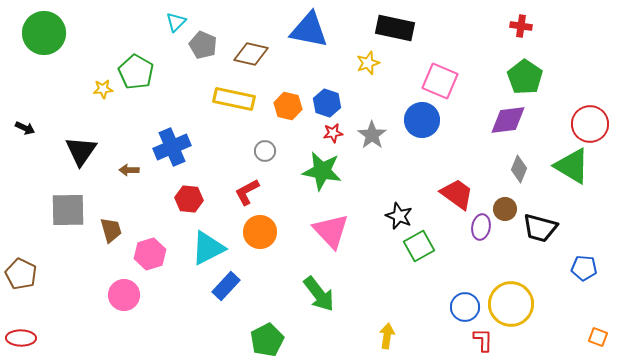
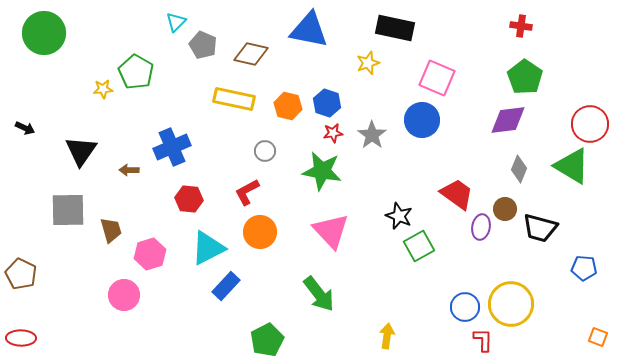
pink square at (440, 81): moved 3 px left, 3 px up
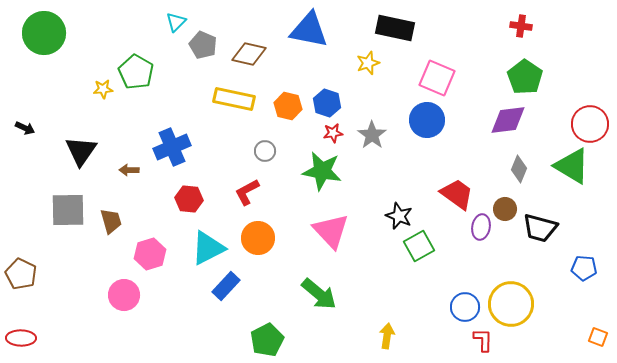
brown diamond at (251, 54): moved 2 px left
blue circle at (422, 120): moved 5 px right
brown trapezoid at (111, 230): moved 9 px up
orange circle at (260, 232): moved 2 px left, 6 px down
green arrow at (319, 294): rotated 12 degrees counterclockwise
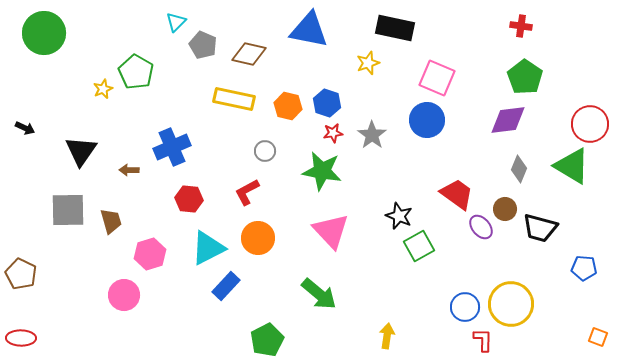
yellow star at (103, 89): rotated 18 degrees counterclockwise
purple ellipse at (481, 227): rotated 50 degrees counterclockwise
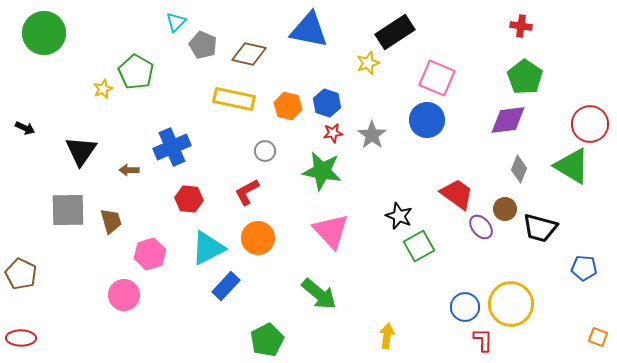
black rectangle at (395, 28): moved 4 px down; rotated 45 degrees counterclockwise
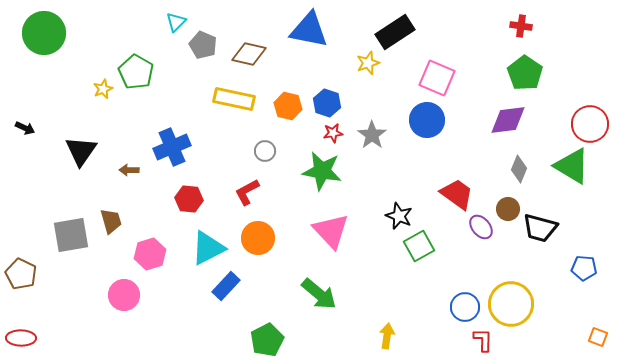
green pentagon at (525, 77): moved 4 px up
brown circle at (505, 209): moved 3 px right
gray square at (68, 210): moved 3 px right, 25 px down; rotated 9 degrees counterclockwise
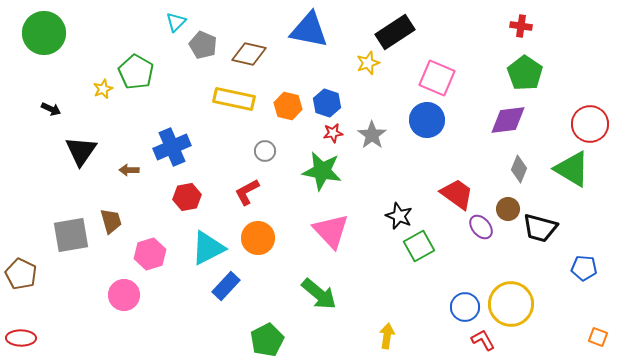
black arrow at (25, 128): moved 26 px right, 19 px up
green triangle at (572, 166): moved 3 px down
red hexagon at (189, 199): moved 2 px left, 2 px up; rotated 16 degrees counterclockwise
red L-shape at (483, 340): rotated 30 degrees counterclockwise
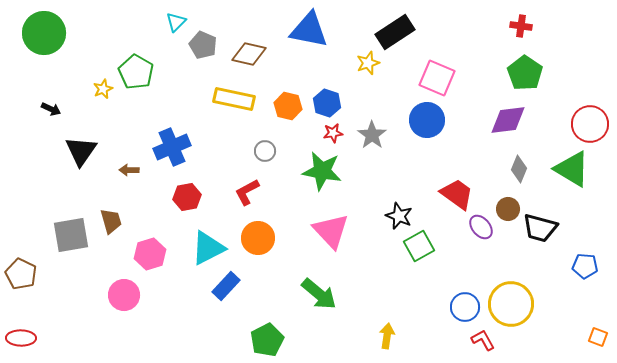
blue pentagon at (584, 268): moved 1 px right, 2 px up
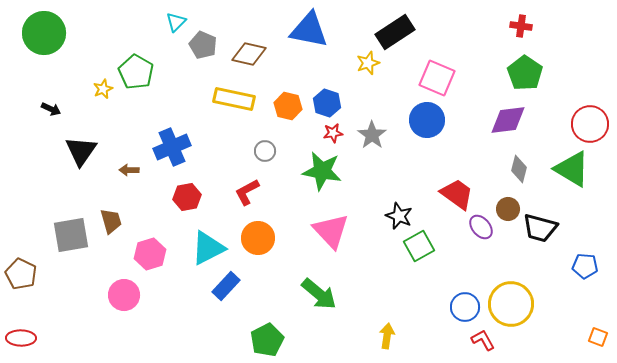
gray diamond at (519, 169): rotated 8 degrees counterclockwise
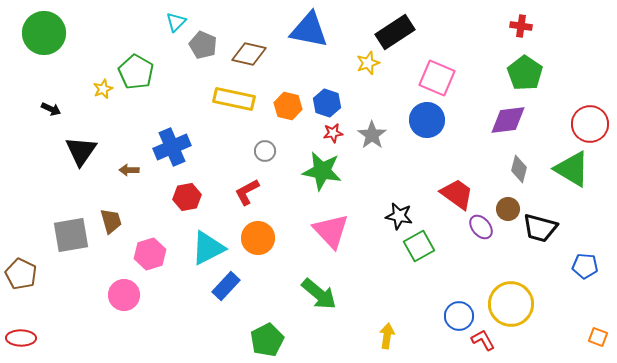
black star at (399, 216): rotated 12 degrees counterclockwise
blue circle at (465, 307): moved 6 px left, 9 px down
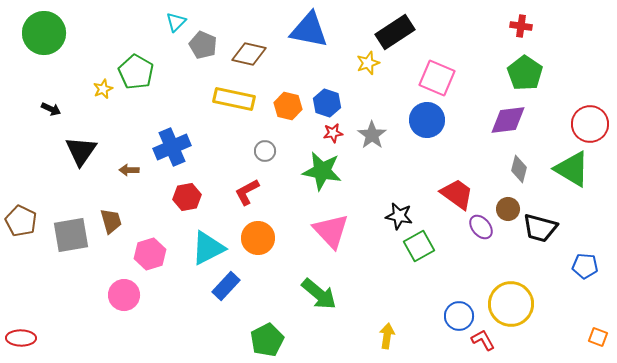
brown pentagon at (21, 274): moved 53 px up
